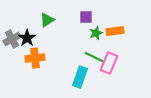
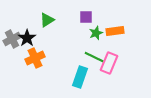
orange cross: rotated 18 degrees counterclockwise
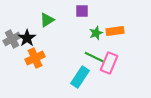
purple square: moved 4 px left, 6 px up
cyan rectangle: rotated 15 degrees clockwise
